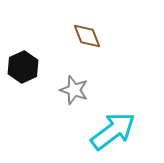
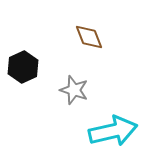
brown diamond: moved 2 px right, 1 px down
cyan arrow: rotated 24 degrees clockwise
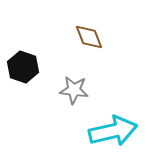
black hexagon: rotated 16 degrees counterclockwise
gray star: rotated 12 degrees counterclockwise
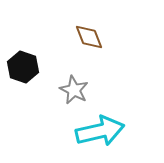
gray star: rotated 20 degrees clockwise
cyan arrow: moved 13 px left
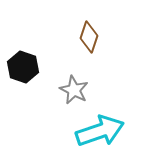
brown diamond: rotated 40 degrees clockwise
cyan arrow: rotated 6 degrees counterclockwise
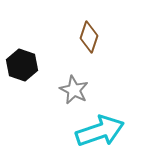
black hexagon: moved 1 px left, 2 px up
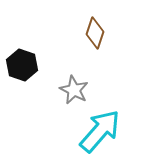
brown diamond: moved 6 px right, 4 px up
cyan arrow: rotated 30 degrees counterclockwise
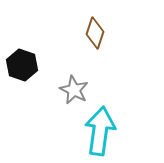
cyan arrow: rotated 33 degrees counterclockwise
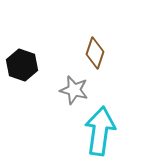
brown diamond: moved 20 px down
gray star: rotated 12 degrees counterclockwise
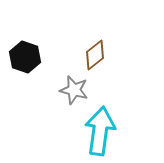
brown diamond: moved 2 px down; rotated 32 degrees clockwise
black hexagon: moved 3 px right, 8 px up
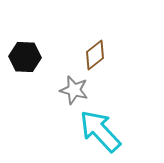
black hexagon: rotated 16 degrees counterclockwise
cyan arrow: rotated 51 degrees counterclockwise
